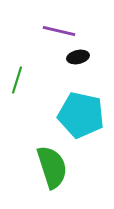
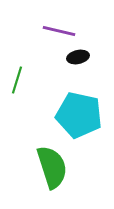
cyan pentagon: moved 2 px left
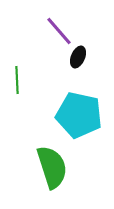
purple line: rotated 36 degrees clockwise
black ellipse: rotated 55 degrees counterclockwise
green line: rotated 20 degrees counterclockwise
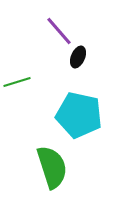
green line: moved 2 px down; rotated 76 degrees clockwise
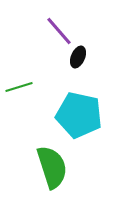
green line: moved 2 px right, 5 px down
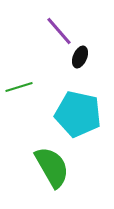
black ellipse: moved 2 px right
cyan pentagon: moved 1 px left, 1 px up
green semicircle: rotated 12 degrees counterclockwise
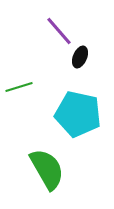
green semicircle: moved 5 px left, 2 px down
